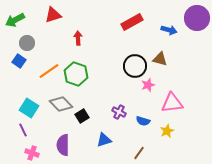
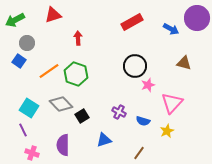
blue arrow: moved 2 px right, 1 px up; rotated 14 degrees clockwise
brown triangle: moved 24 px right, 4 px down
pink triangle: rotated 40 degrees counterclockwise
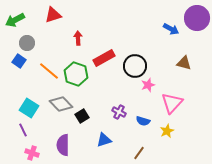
red rectangle: moved 28 px left, 36 px down
orange line: rotated 75 degrees clockwise
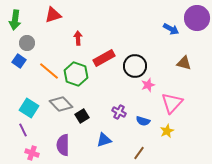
green arrow: rotated 54 degrees counterclockwise
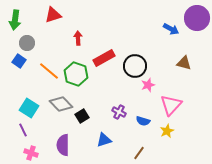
pink triangle: moved 1 px left, 2 px down
pink cross: moved 1 px left
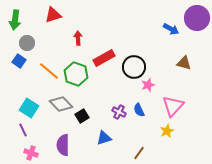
black circle: moved 1 px left, 1 px down
pink triangle: moved 2 px right, 1 px down
blue semicircle: moved 4 px left, 11 px up; rotated 48 degrees clockwise
blue triangle: moved 2 px up
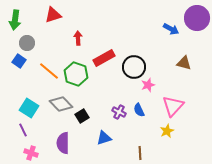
purple semicircle: moved 2 px up
brown line: moved 1 px right; rotated 40 degrees counterclockwise
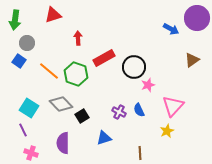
brown triangle: moved 8 px right, 3 px up; rotated 49 degrees counterclockwise
